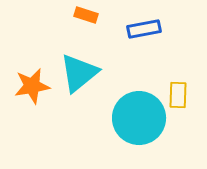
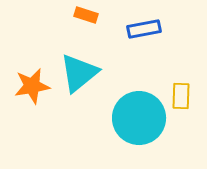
yellow rectangle: moved 3 px right, 1 px down
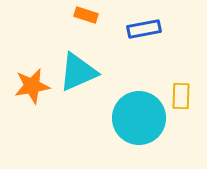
cyan triangle: moved 1 px left, 1 px up; rotated 15 degrees clockwise
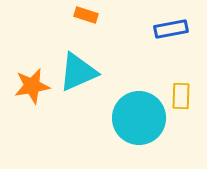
blue rectangle: moved 27 px right
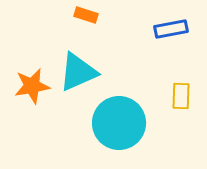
cyan circle: moved 20 px left, 5 px down
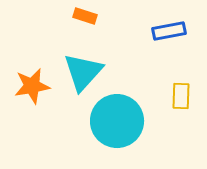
orange rectangle: moved 1 px left, 1 px down
blue rectangle: moved 2 px left, 2 px down
cyan triangle: moved 5 px right; rotated 24 degrees counterclockwise
cyan circle: moved 2 px left, 2 px up
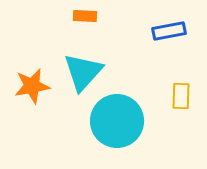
orange rectangle: rotated 15 degrees counterclockwise
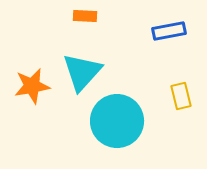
cyan triangle: moved 1 px left
yellow rectangle: rotated 16 degrees counterclockwise
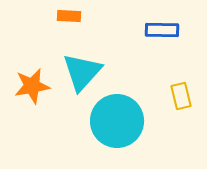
orange rectangle: moved 16 px left
blue rectangle: moved 7 px left, 1 px up; rotated 12 degrees clockwise
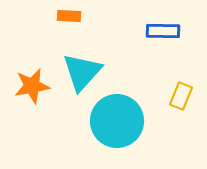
blue rectangle: moved 1 px right, 1 px down
yellow rectangle: rotated 36 degrees clockwise
